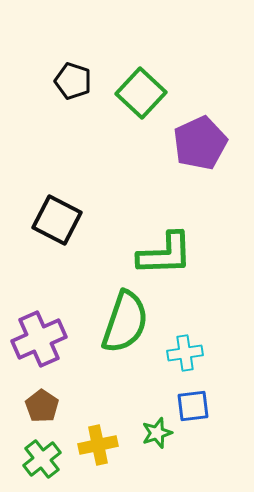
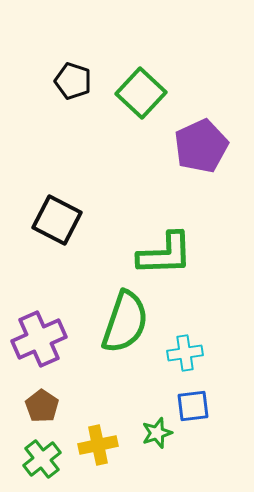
purple pentagon: moved 1 px right, 3 px down
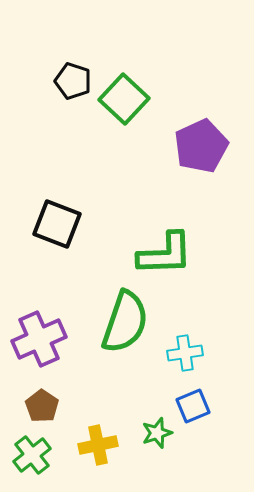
green square: moved 17 px left, 6 px down
black square: moved 4 px down; rotated 6 degrees counterclockwise
blue square: rotated 16 degrees counterclockwise
green cross: moved 10 px left, 4 px up
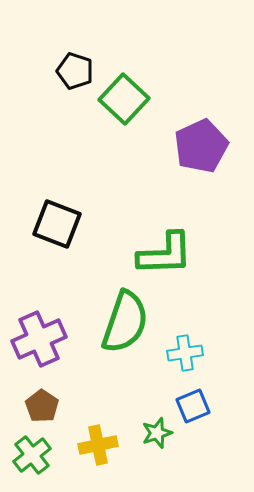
black pentagon: moved 2 px right, 10 px up
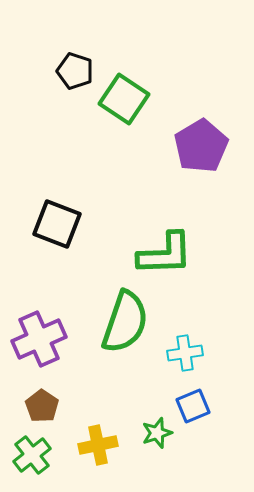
green square: rotated 9 degrees counterclockwise
purple pentagon: rotated 6 degrees counterclockwise
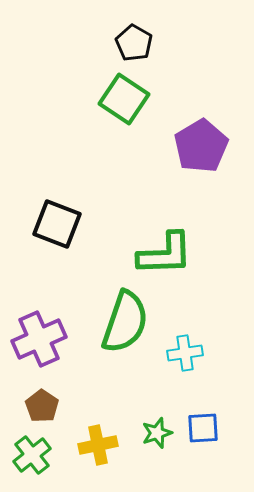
black pentagon: moved 59 px right, 28 px up; rotated 12 degrees clockwise
blue square: moved 10 px right, 22 px down; rotated 20 degrees clockwise
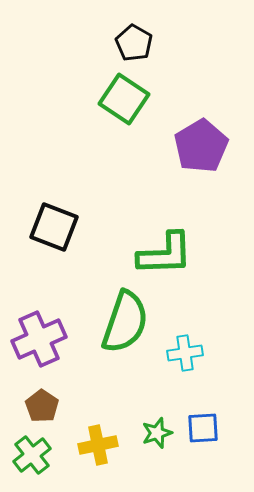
black square: moved 3 px left, 3 px down
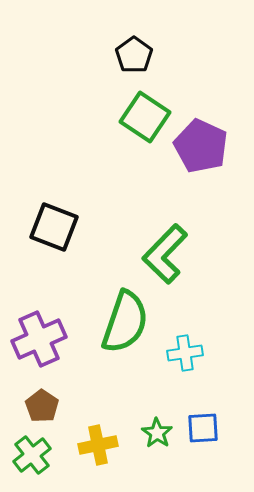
black pentagon: moved 12 px down; rotated 6 degrees clockwise
green square: moved 21 px right, 18 px down
purple pentagon: rotated 16 degrees counterclockwise
green L-shape: rotated 136 degrees clockwise
green star: rotated 20 degrees counterclockwise
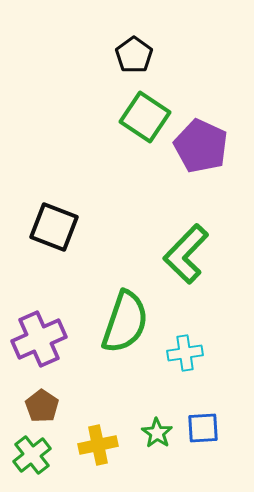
green L-shape: moved 21 px right
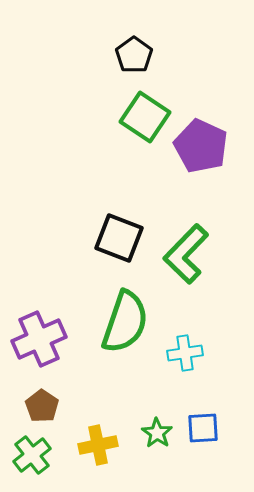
black square: moved 65 px right, 11 px down
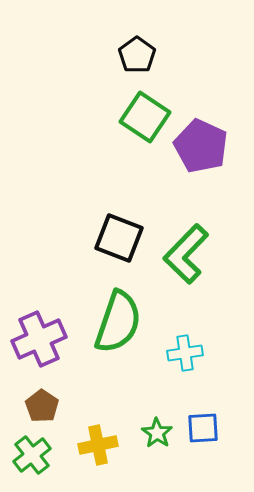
black pentagon: moved 3 px right
green semicircle: moved 7 px left
